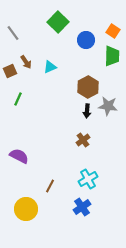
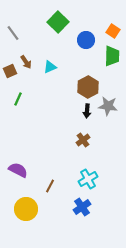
purple semicircle: moved 1 px left, 14 px down
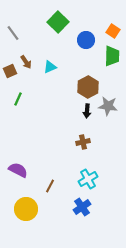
brown cross: moved 2 px down; rotated 24 degrees clockwise
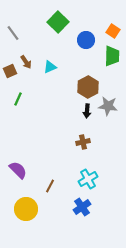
purple semicircle: rotated 18 degrees clockwise
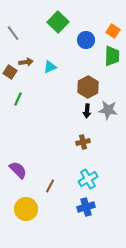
brown arrow: rotated 64 degrees counterclockwise
brown square: moved 1 px down; rotated 32 degrees counterclockwise
gray star: moved 4 px down
blue cross: moved 4 px right; rotated 18 degrees clockwise
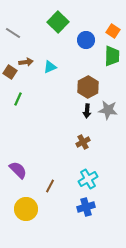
gray line: rotated 21 degrees counterclockwise
brown cross: rotated 16 degrees counterclockwise
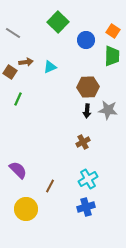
brown hexagon: rotated 25 degrees clockwise
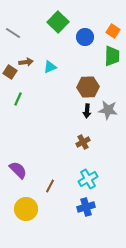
blue circle: moved 1 px left, 3 px up
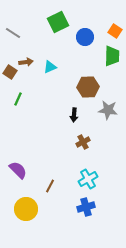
green square: rotated 20 degrees clockwise
orange square: moved 2 px right
black arrow: moved 13 px left, 4 px down
